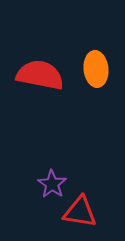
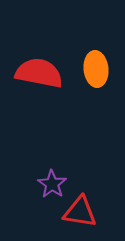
red semicircle: moved 1 px left, 2 px up
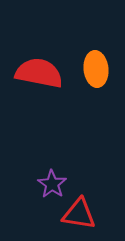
red triangle: moved 1 px left, 2 px down
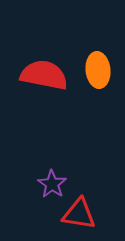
orange ellipse: moved 2 px right, 1 px down
red semicircle: moved 5 px right, 2 px down
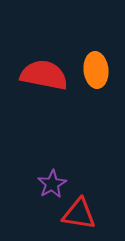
orange ellipse: moved 2 px left
purple star: rotated 8 degrees clockwise
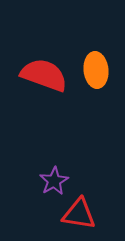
red semicircle: rotated 9 degrees clockwise
purple star: moved 2 px right, 3 px up
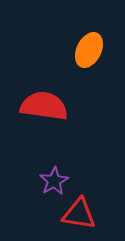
orange ellipse: moved 7 px left, 20 px up; rotated 32 degrees clockwise
red semicircle: moved 31 px down; rotated 12 degrees counterclockwise
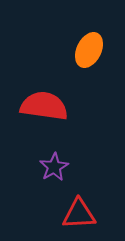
purple star: moved 14 px up
red triangle: rotated 12 degrees counterclockwise
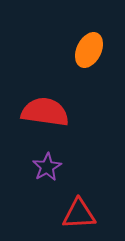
red semicircle: moved 1 px right, 6 px down
purple star: moved 7 px left
